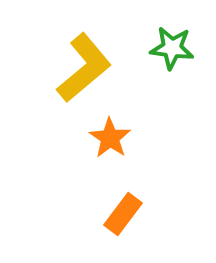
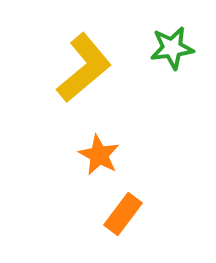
green star: rotated 15 degrees counterclockwise
orange star: moved 11 px left, 17 px down; rotated 6 degrees counterclockwise
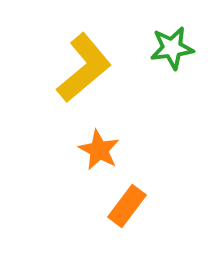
orange star: moved 5 px up
orange rectangle: moved 4 px right, 8 px up
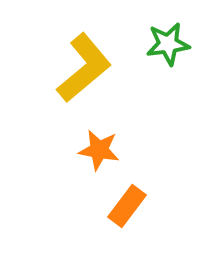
green star: moved 4 px left, 4 px up
orange star: rotated 18 degrees counterclockwise
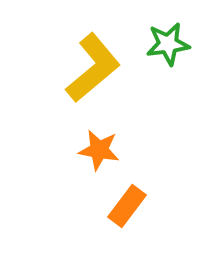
yellow L-shape: moved 9 px right
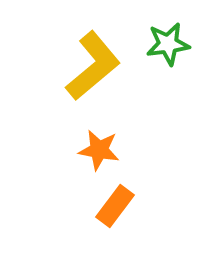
yellow L-shape: moved 2 px up
orange rectangle: moved 12 px left
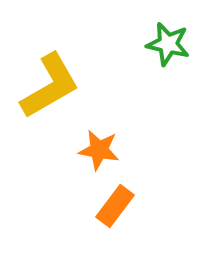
green star: rotated 21 degrees clockwise
yellow L-shape: moved 43 px left, 20 px down; rotated 10 degrees clockwise
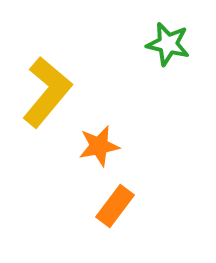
yellow L-shape: moved 3 px left, 6 px down; rotated 20 degrees counterclockwise
orange star: moved 4 px up; rotated 21 degrees counterclockwise
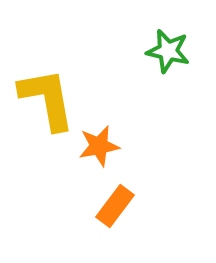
green star: moved 7 px down
yellow L-shape: moved 7 px down; rotated 50 degrees counterclockwise
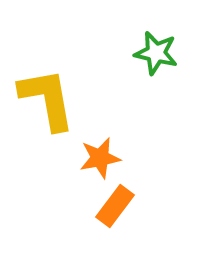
green star: moved 12 px left, 2 px down
orange star: moved 1 px right, 12 px down
